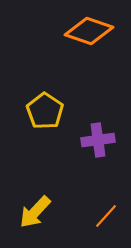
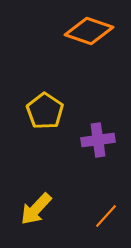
yellow arrow: moved 1 px right, 3 px up
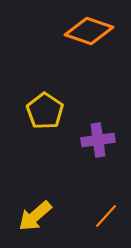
yellow arrow: moved 1 px left, 7 px down; rotated 6 degrees clockwise
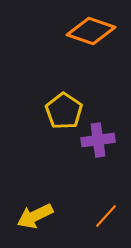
orange diamond: moved 2 px right
yellow pentagon: moved 19 px right
yellow arrow: rotated 15 degrees clockwise
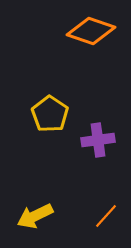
yellow pentagon: moved 14 px left, 3 px down
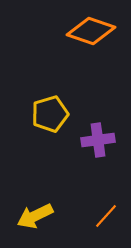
yellow pentagon: rotated 21 degrees clockwise
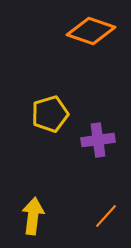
yellow arrow: moved 2 px left; rotated 123 degrees clockwise
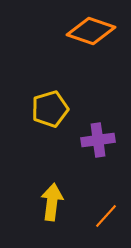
yellow pentagon: moved 5 px up
yellow arrow: moved 19 px right, 14 px up
